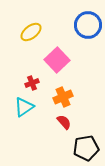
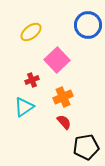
red cross: moved 3 px up
black pentagon: moved 1 px up
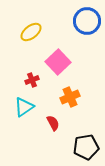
blue circle: moved 1 px left, 4 px up
pink square: moved 1 px right, 2 px down
orange cross: moved 7 px right
red semicircle: moved 11 px left, 1 px down; rotated 14 degrees clockwise
